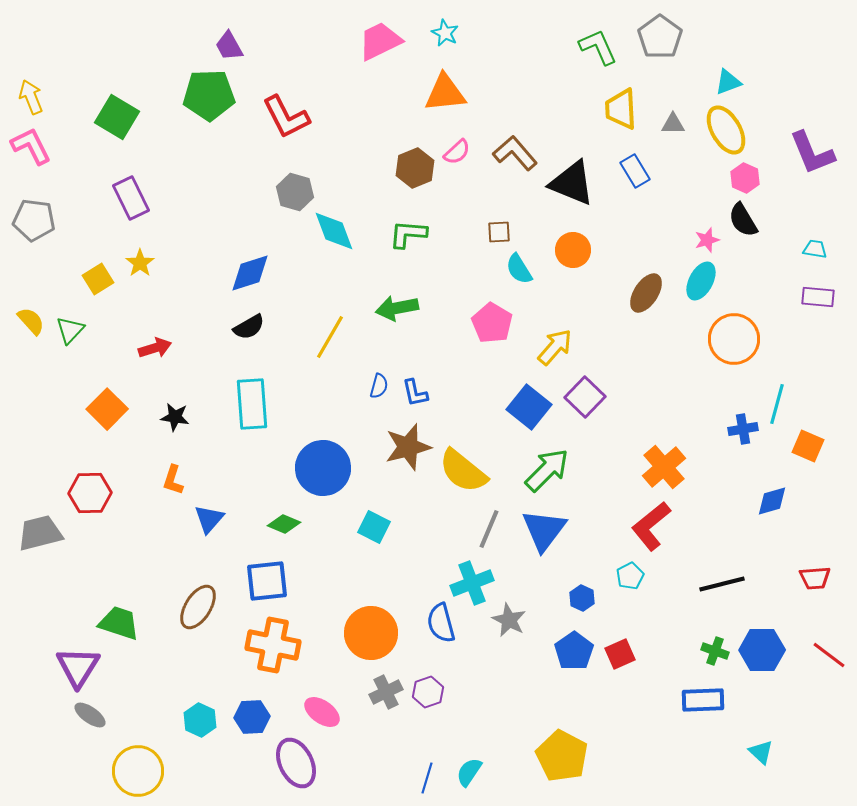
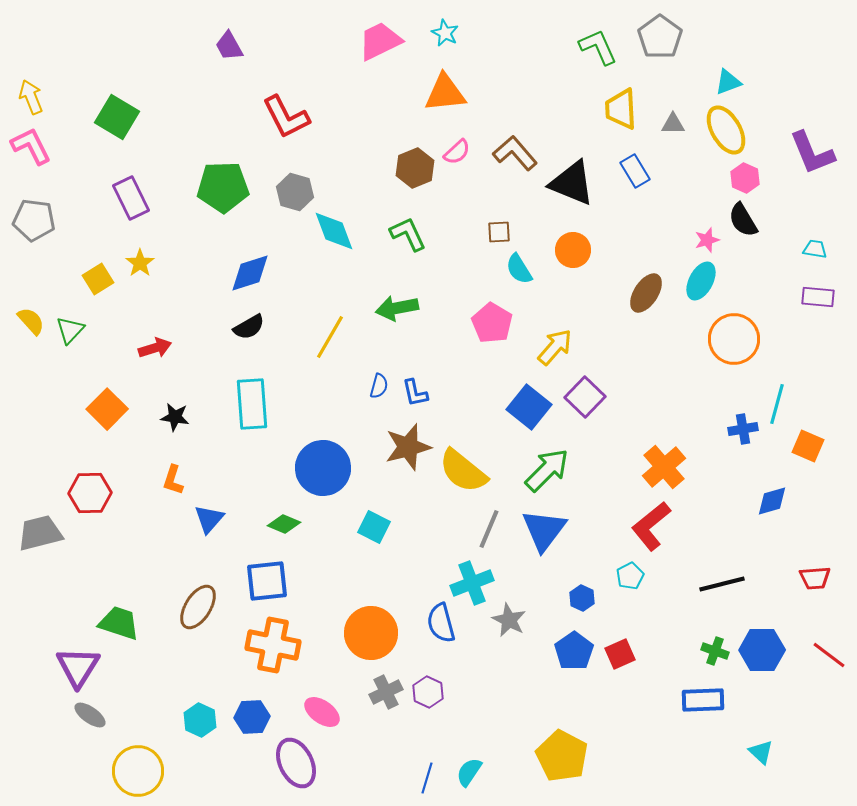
green pentagon at (209, 95): moved 14 px right, 92 px down
green L-shape at (408, 234): rotated 60 degrees clockwise
purple hexagon at (428, 692): rotated 16 degrees counterclockwise
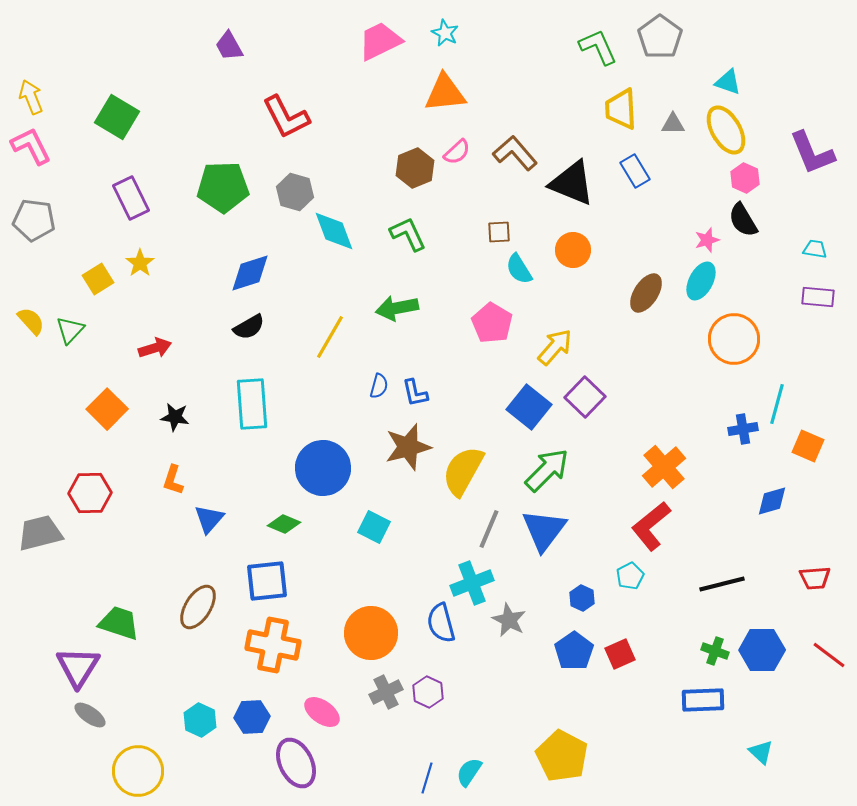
cyan triangle at (728, 82): rotated 40 degrees clockwise
yellow semicircle at (463, 471): rotated 80 degrees clockwise
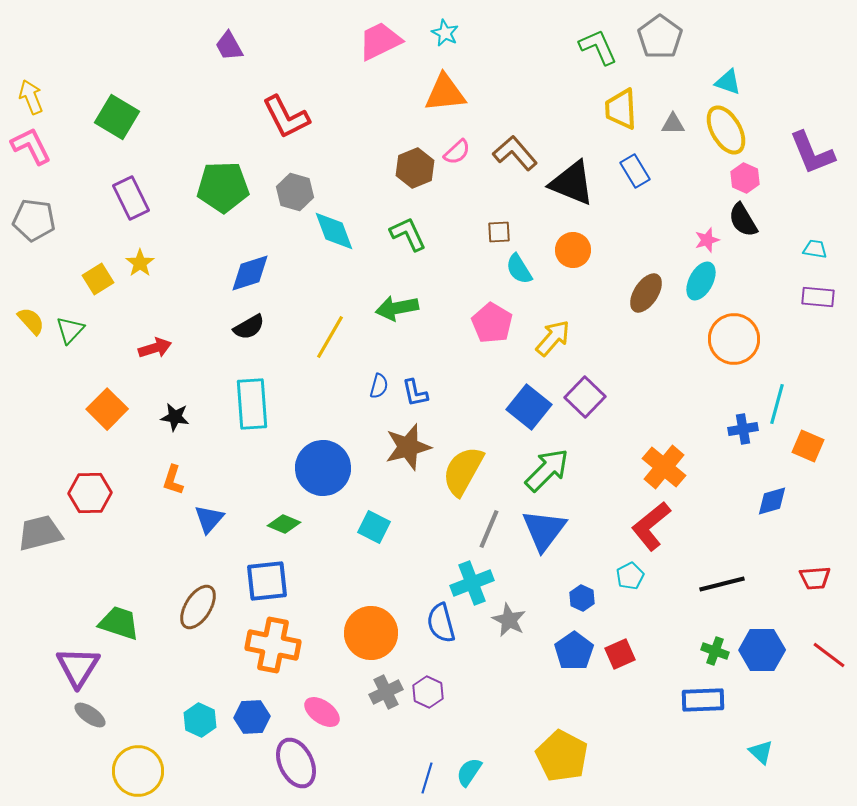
yellow arrow at (555, 347): moved 2 px left, 9 px up
orange cross at (664, 467): rotated 9 degrees counterclockwise
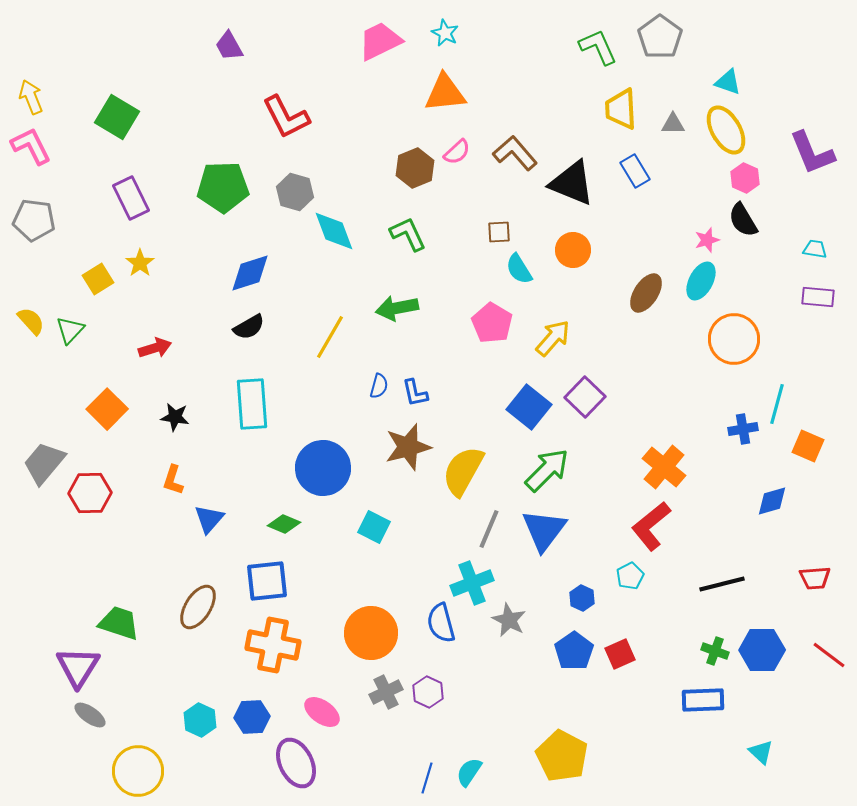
gray trapezoid at (40, 533): moved 4 px right, 70 px up; rotated 36 degrees counterclockwise
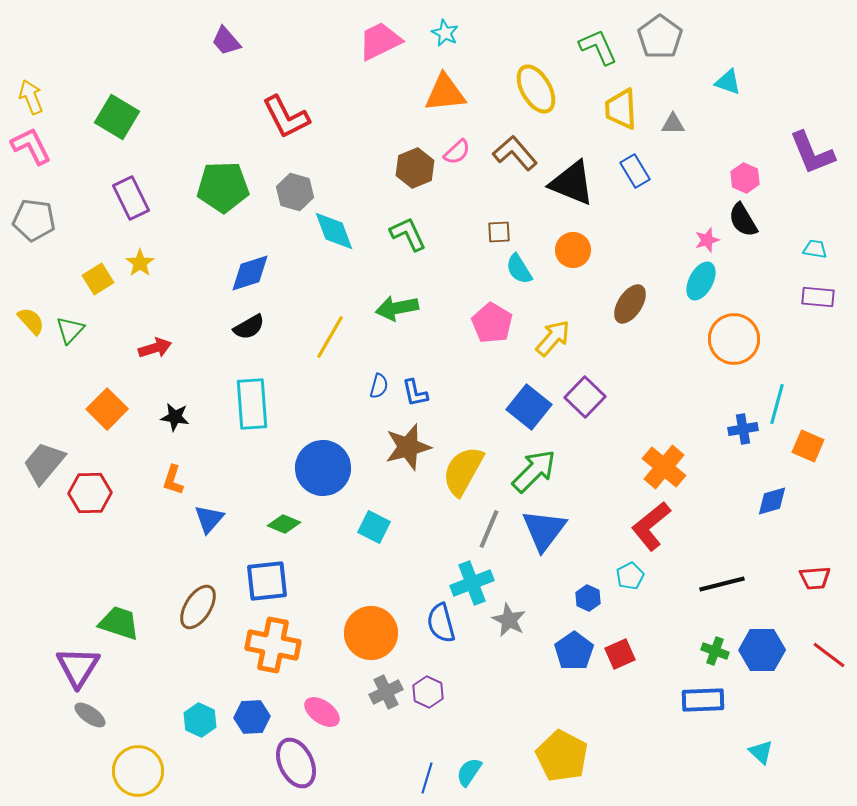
purple trapezoid at (229, 46): moved 3 px left, 5 px up; rotated 12 degrees counterclockwise
yellow ellipse at (726, 130): moved 190 px left, 41 px up
brown ellipse at (646, 293): moved 16 px left, 11 px down
green arrow at (547, 470): moved 13 px left, 1 px down
blue hexagon at (582, 598): moved 6 px right
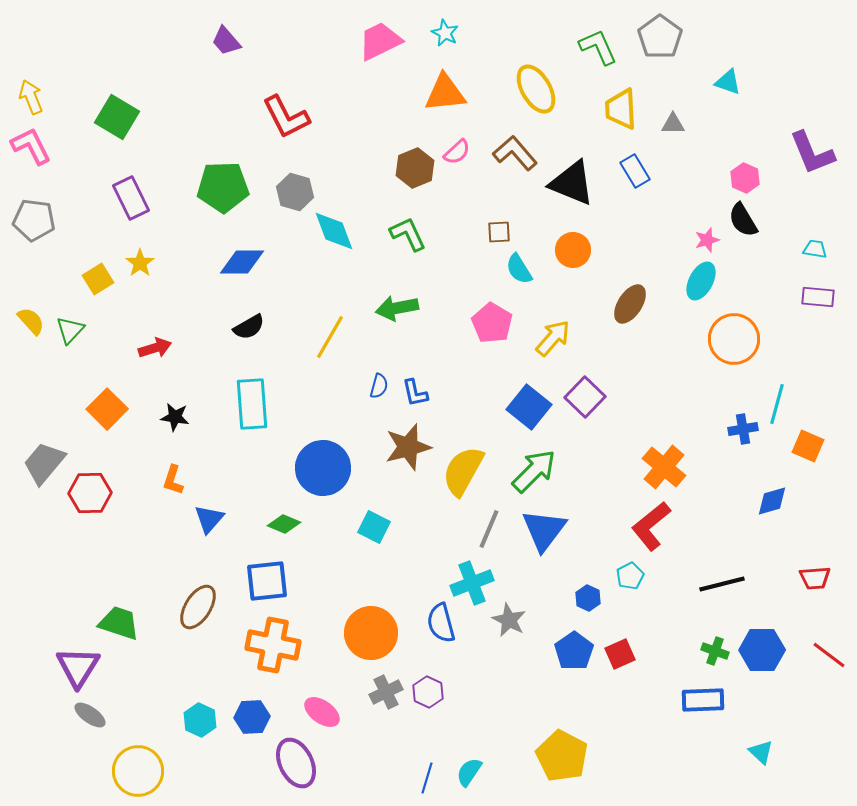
blue diamond at (250, 273): moved 8 px left, 11 px up; rotated 18 degrees clockwise
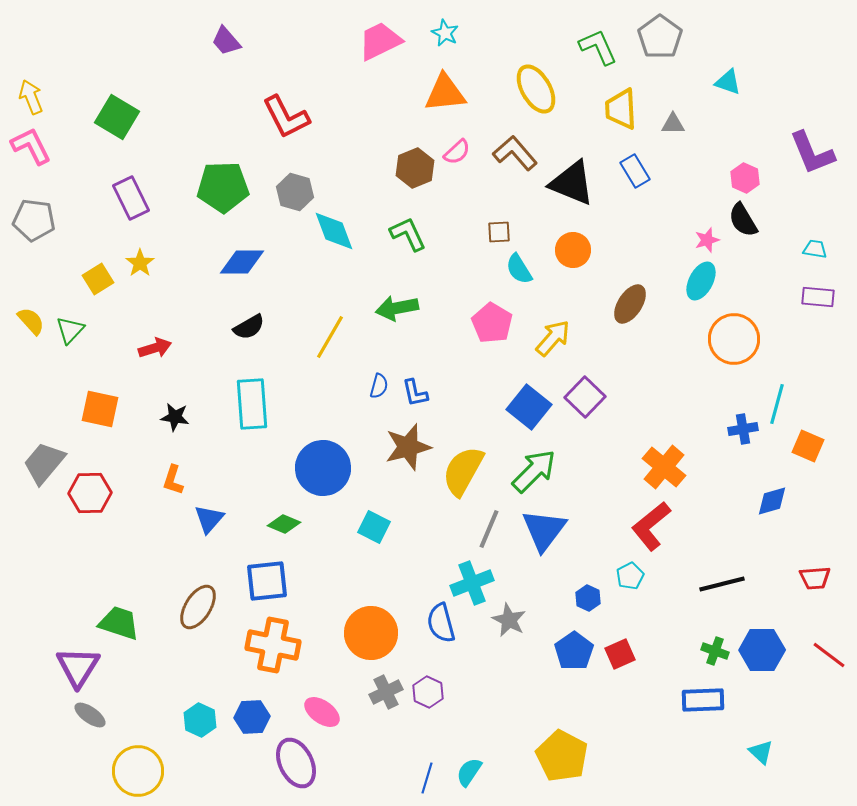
orange square at (107, 409): moved 7 px left; rotated 33 degrees counterclockwise
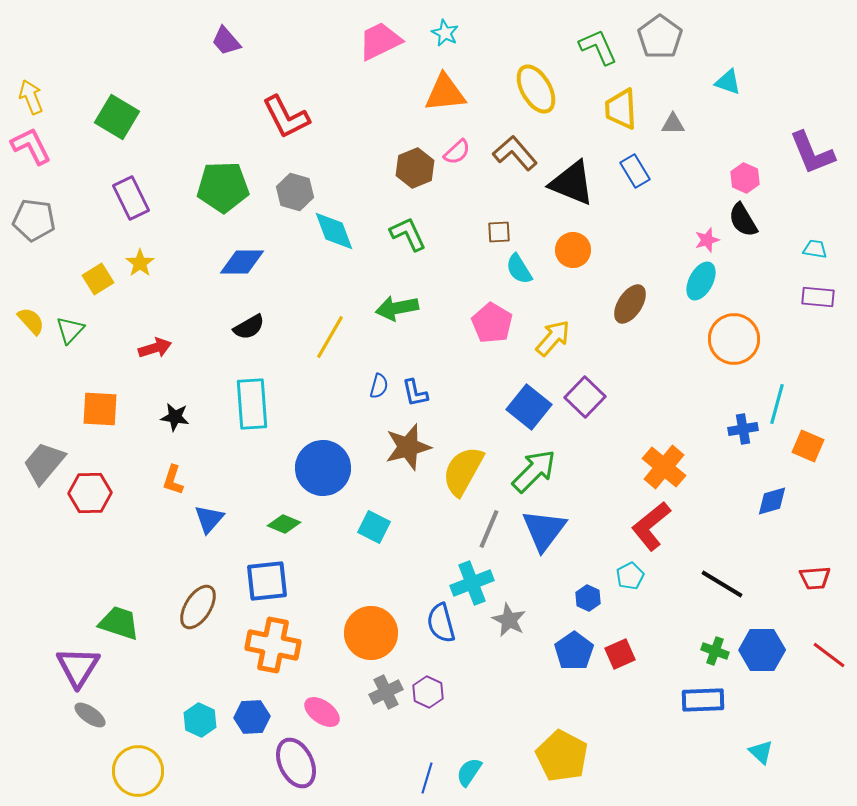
orange square at (100, 409): rotated 9 degrees counterclockwise
black line at (722, 584): rotated 45 degrees clockwise
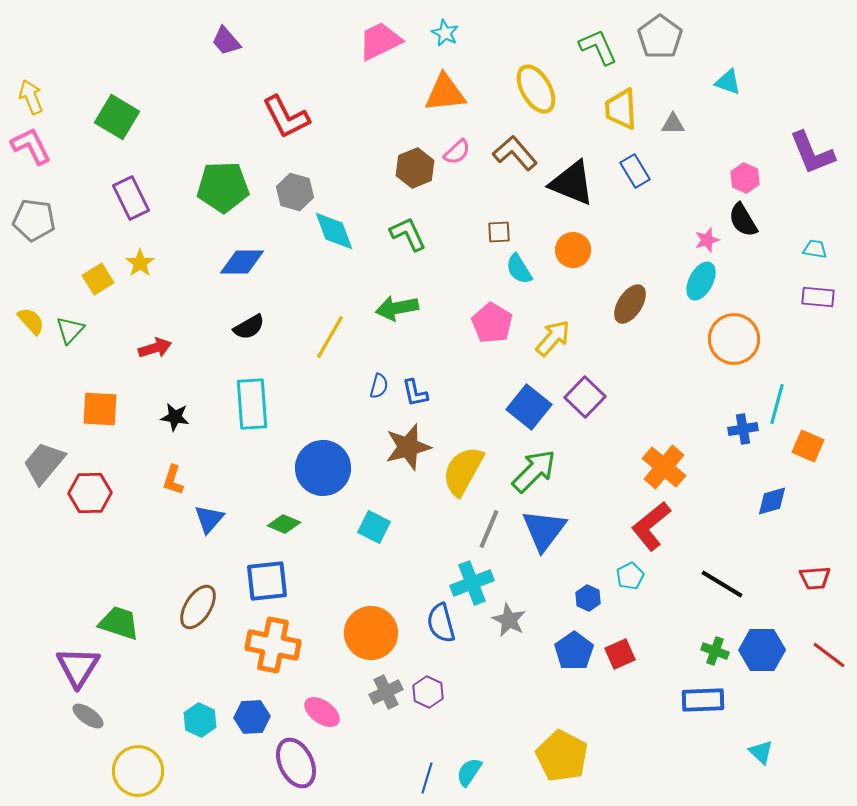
gray ellipse at (90, 715): moved 2 px left, 1 px down
